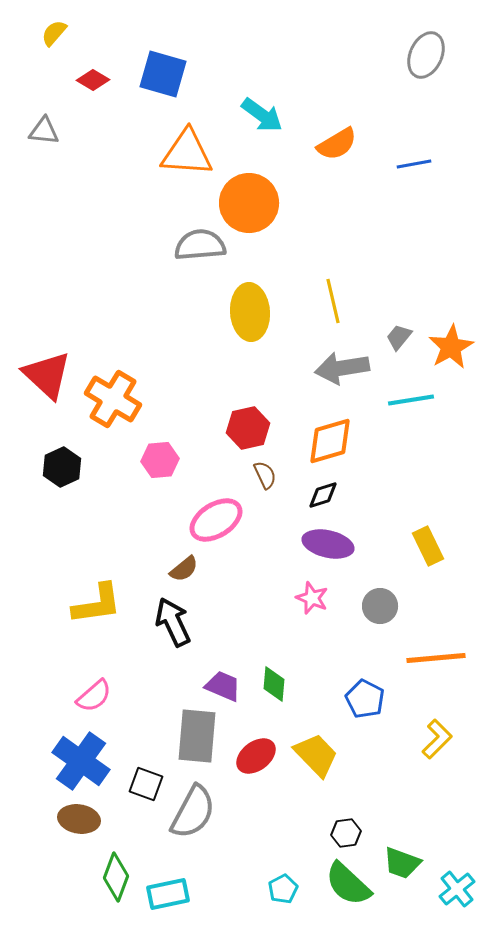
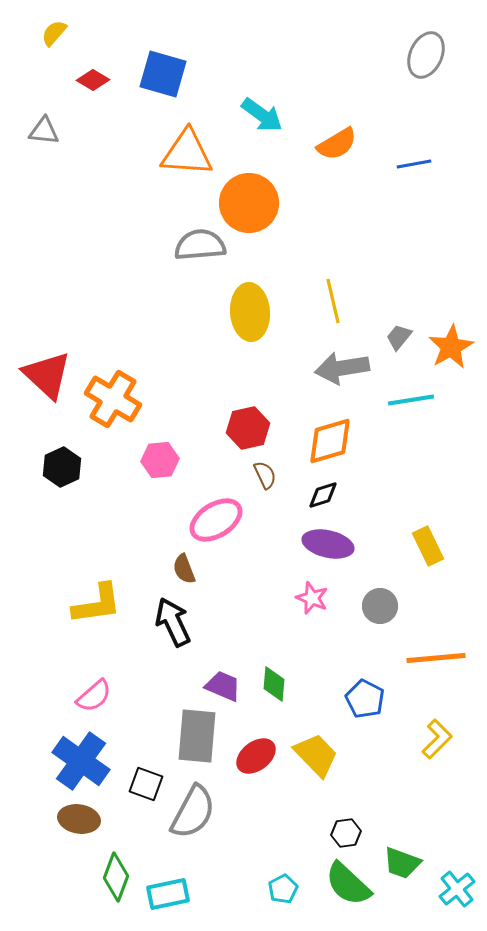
brown semicircle at (184, 569): rotated 108 degrees clockwise
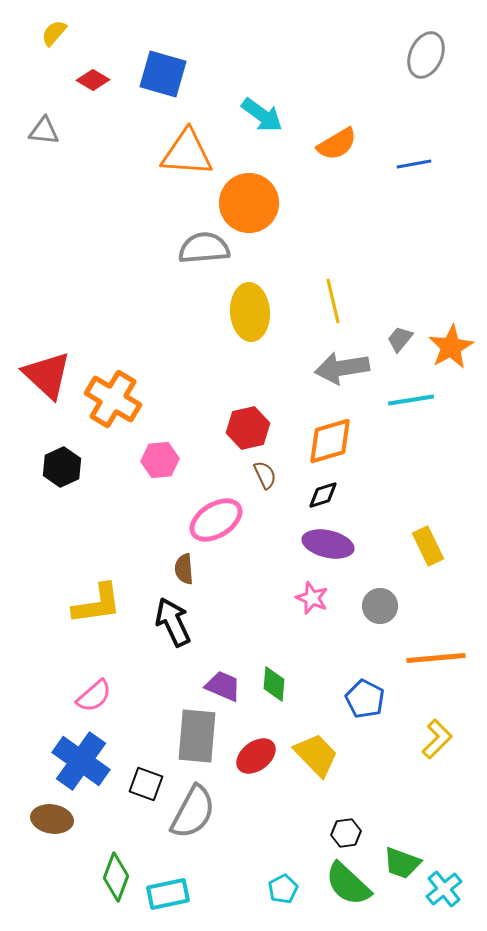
gray semicircle at (200, 245): moved 4 px right, 3 px down
gray trapezoid at (399, 337): moved 1 px right, 2 px down
brown semicircle at (184, 569): rotated 16 degrees clockwise
brown ellipse at (79, 819): moved 27 px left
cyan cross at (457, 889): moved 13 px left
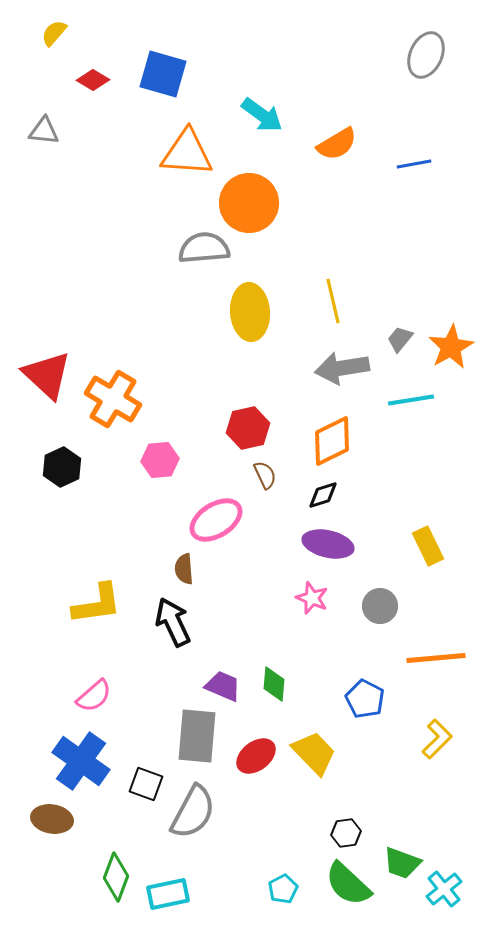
orange diamond at (330, 441): moved 2 px right; rotated 10 degrees counterclockwise
yellow trapezoid at (316, 755): moved 2 px left, 2 px up
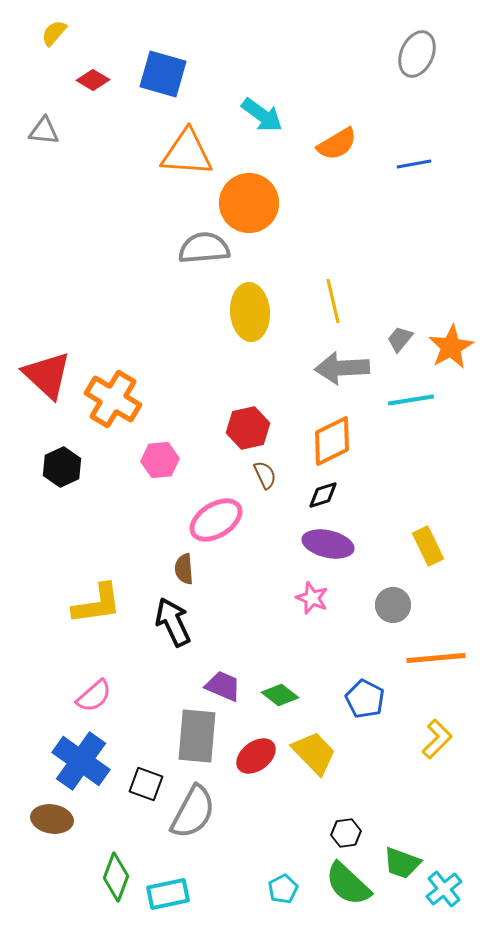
gray ellipse at (426, 55): moved 9 px left, 1 px up
gray arrow at (342, 368): rotated 6 degrees clockwise
gray circle at (380, 606): moved 13 px right, 1 px up
green diamond at (274, 684): moved 6 px right, 11 px down; rotated 57 degrees counterclockwise
